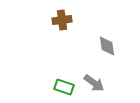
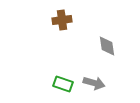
gray arrow: rotated 20 degrees counterclockwise
green rectangle: moved 1 px left, 3 px up
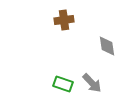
brown cross: moved 2 px right
gray arrow: moved 2 px left; rotated 30 degrees clockwise
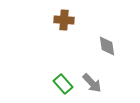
brown cross: rotated 12 degrees clockwise
green rectangle: rotated 30 degrees clockwise
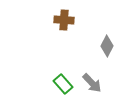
gray diamond: rotated 35 degrees clockwise
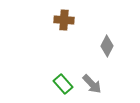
gray arrow: moved 1 px down
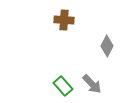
green rectangle: moved 2 px down
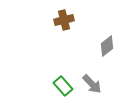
brown cross: rotated 18 degrees counterclockwise
gray diamond: rotated 25 degrees clockwise
